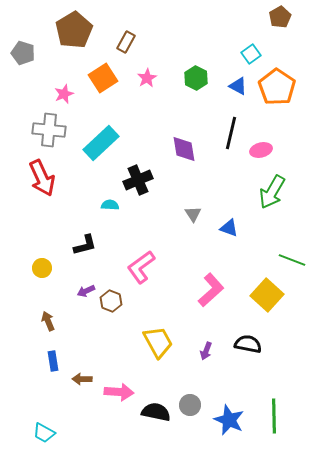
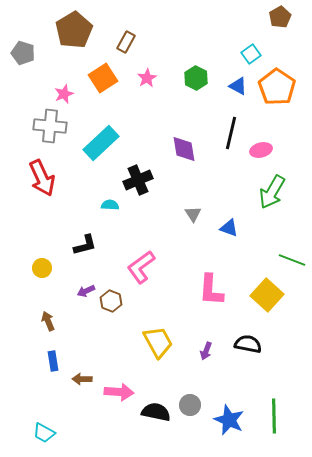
gray cross at (49, 130): moved 1 px right, 4 px up
pink L-shape at (211, 290): rotated 136 degrees clockwise
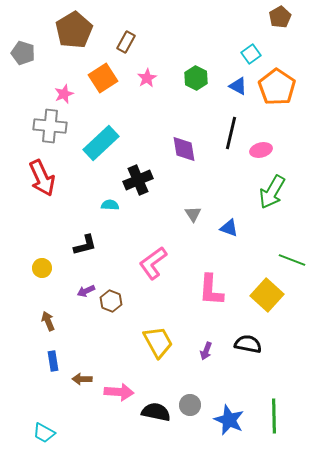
pink L-shape at (141, 267): moved 12 px right, 4 px up
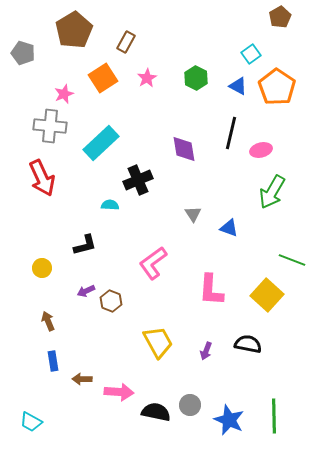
cyan trapezoid at (44, 433): moved 13 px left, 11 px up
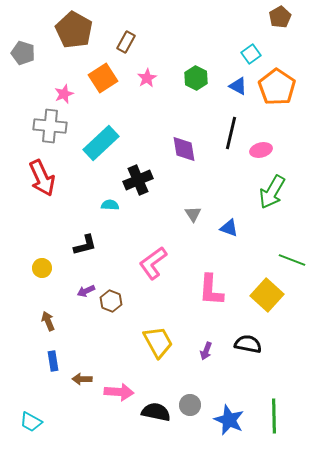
brown pentagon at (74, 30): rotated 12 degrees counterclockwise
